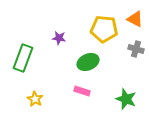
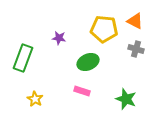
orange triangle: moved 2 px down
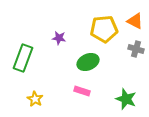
yellow pentagon: rotated 12 degrees counterclockwise
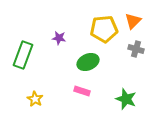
orange triangle: moved 2 px left; rotated 48 degrees clockwise
green rectangle: moved 3 px up
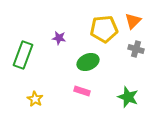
green star: moved 2 px right, 2 px up
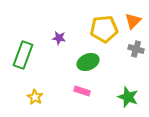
yellow star: moved 2 px up
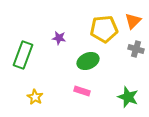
green ellipse: moved 1 px up
